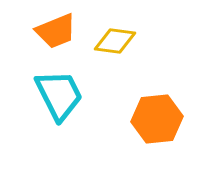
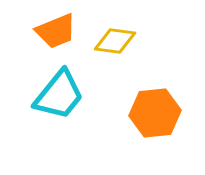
cyan trapezoid: rotated 66 degrees clockwise
orange hexagon: moved 2 px left, 6 px up
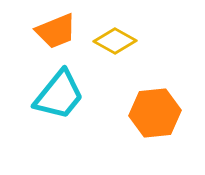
yellow diamond: rotated 21 degrees clockwise
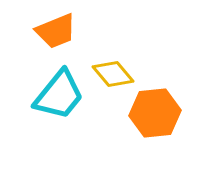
yellow diamond: moved 2 px left, 33 px down; rotated 21 degrees clockwise
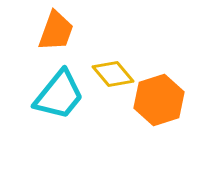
orange trapezoid: rotated 48 degrees counterclockwise
orange hexagon: moved 4 px right, 13 px up; rotated 12 degrees counterclockwise
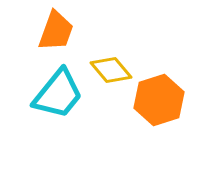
yellow diamond: moved 2 px left, 4 px up
cyan trapezoid: moved 1 px left, 1 px up
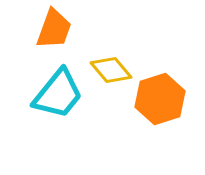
orange trapezoid: moved 2 px left, 2 px up
orange hexagon: moved 1 px right, 1 px up
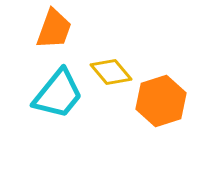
yellow diamond: moved 2 px down
orange hexagon: moved 1 px right, 2 px down
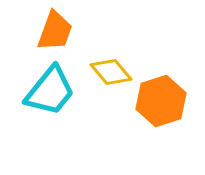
orange trapezoid: moved 1 px right, 2 px down
cyan trapezoid: moved 8 px left, 3 px up
